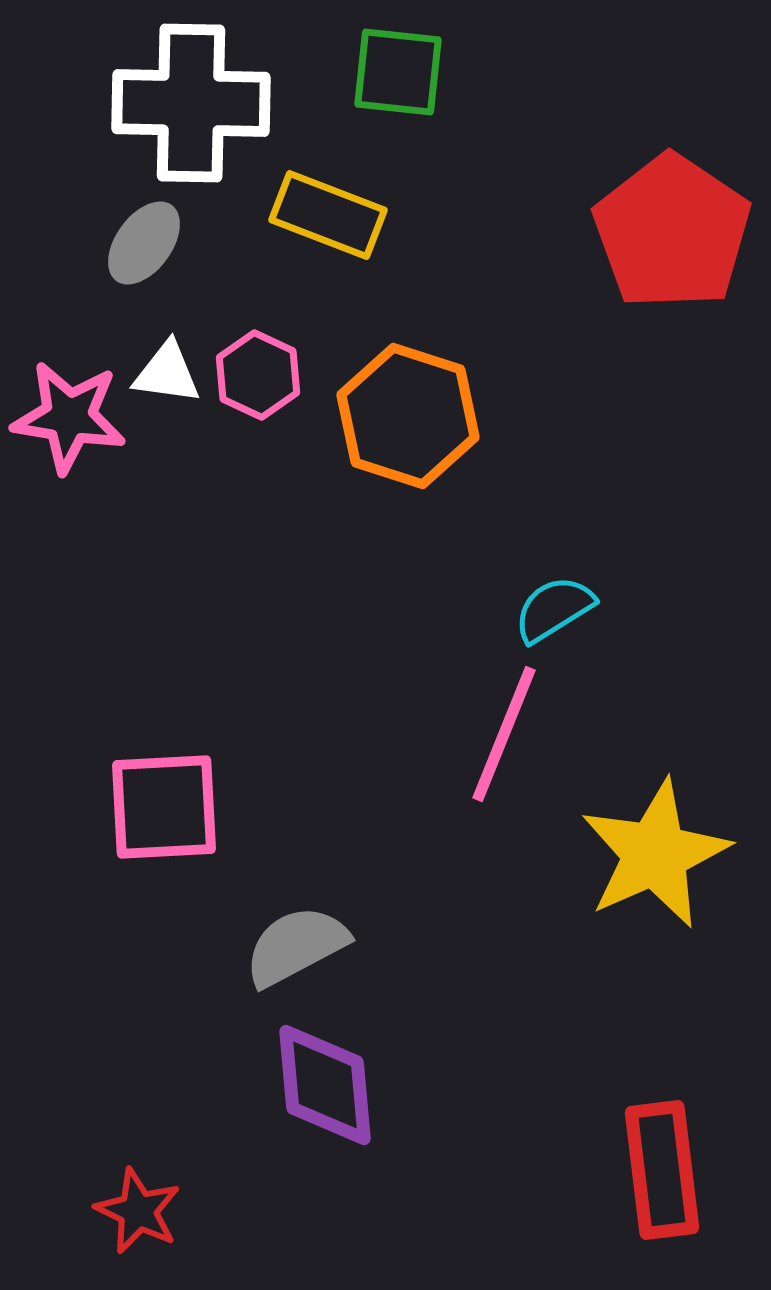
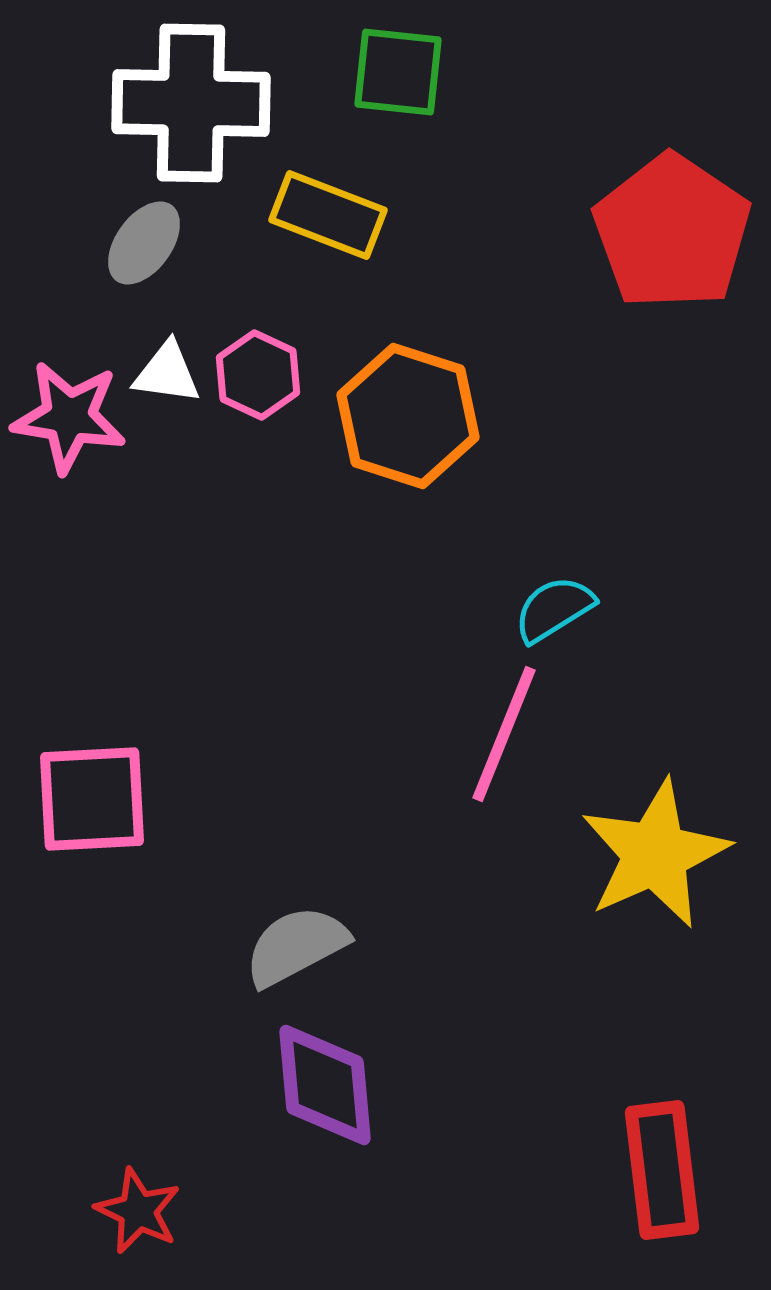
pink square: moved 72 px left, 8 px up
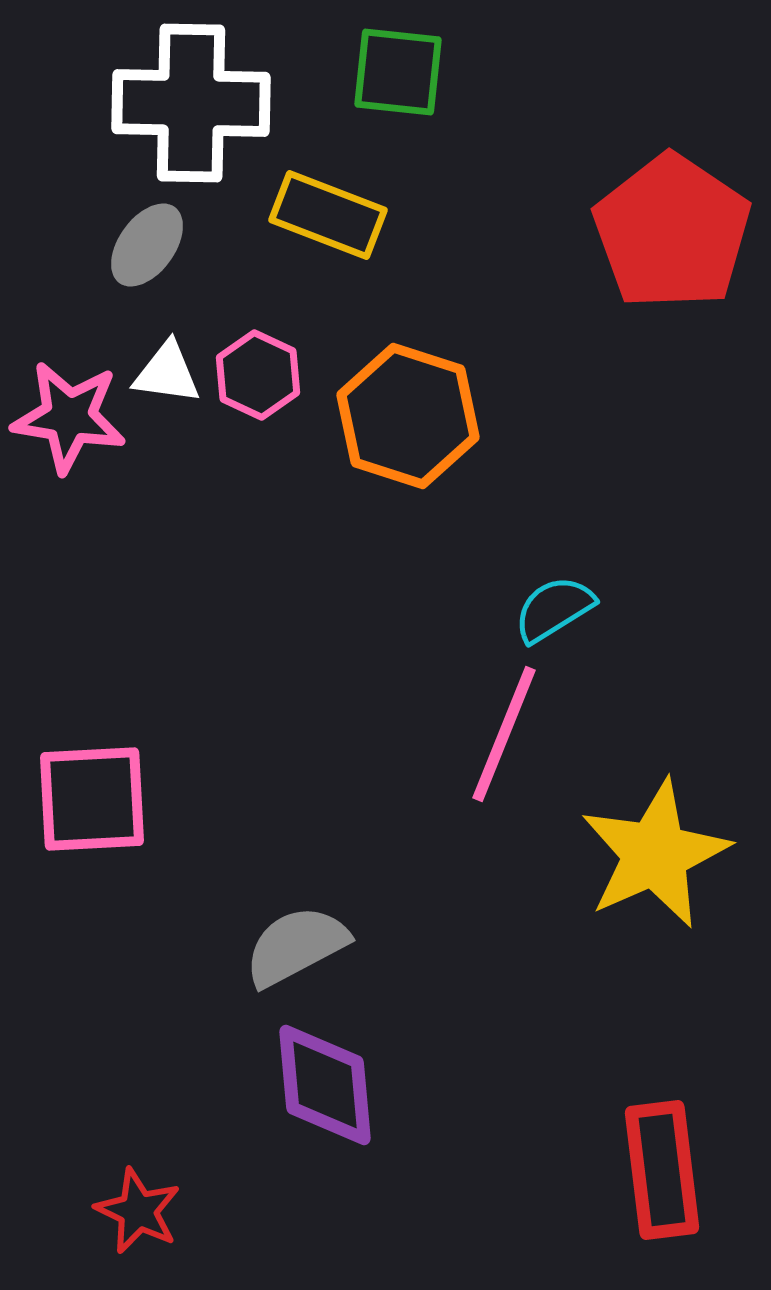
gray ellipse: moved 3 px right, 2 px down
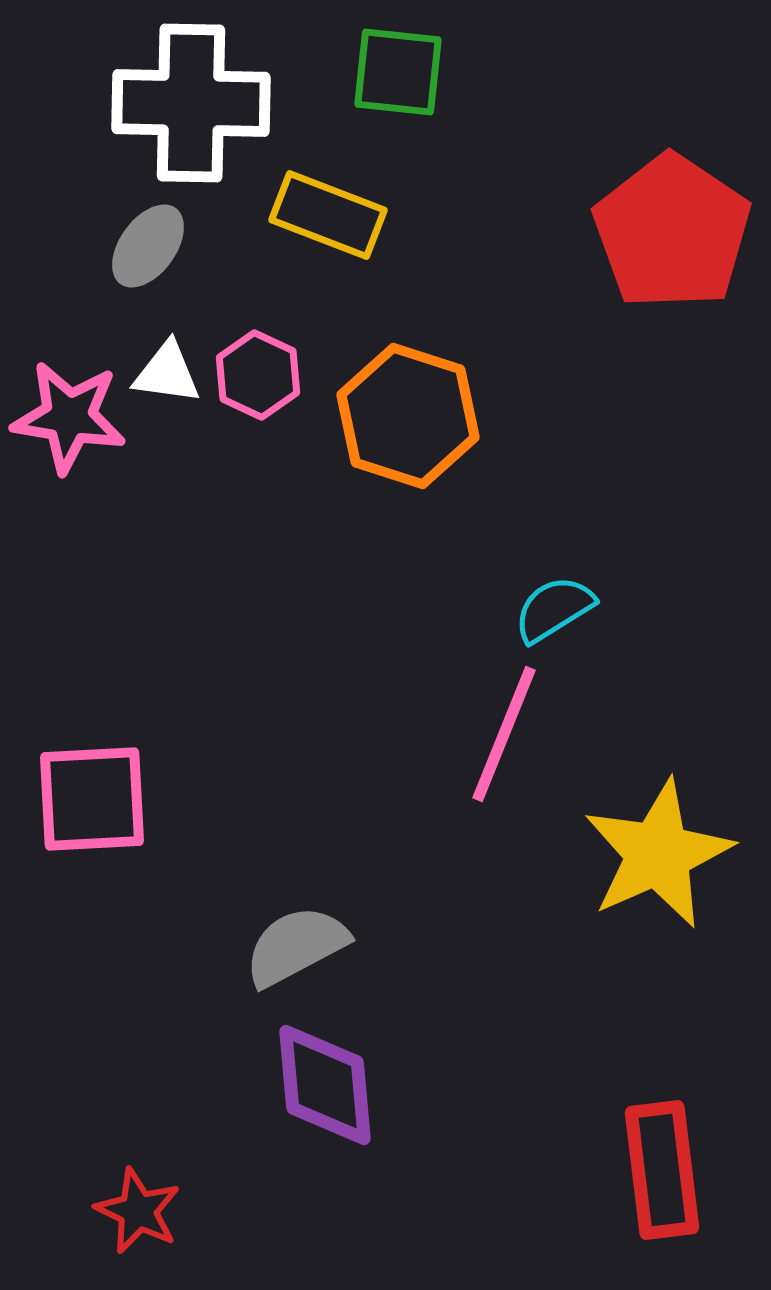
gray ellipse: moved 1 px right, 1 px down
yellow star: moved 3 px right
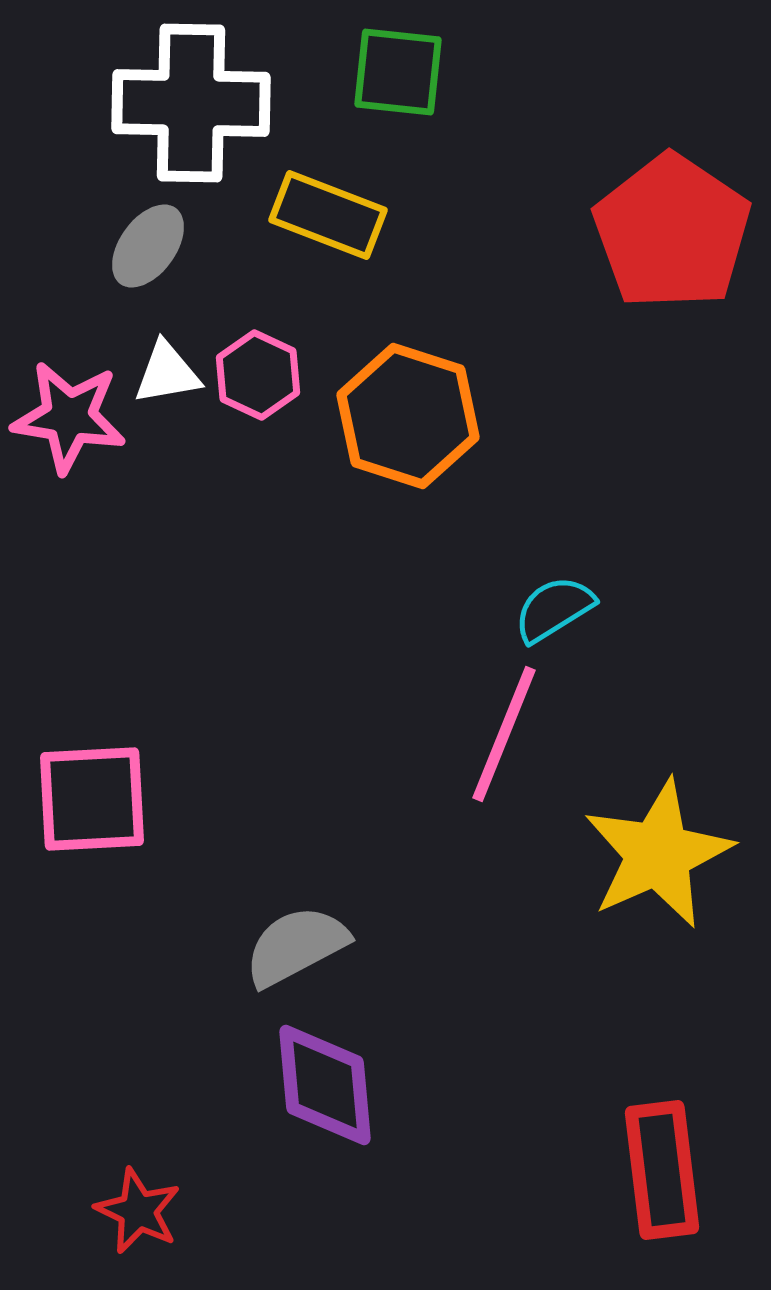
white triangle: rotated 18 degrees counterclockwise
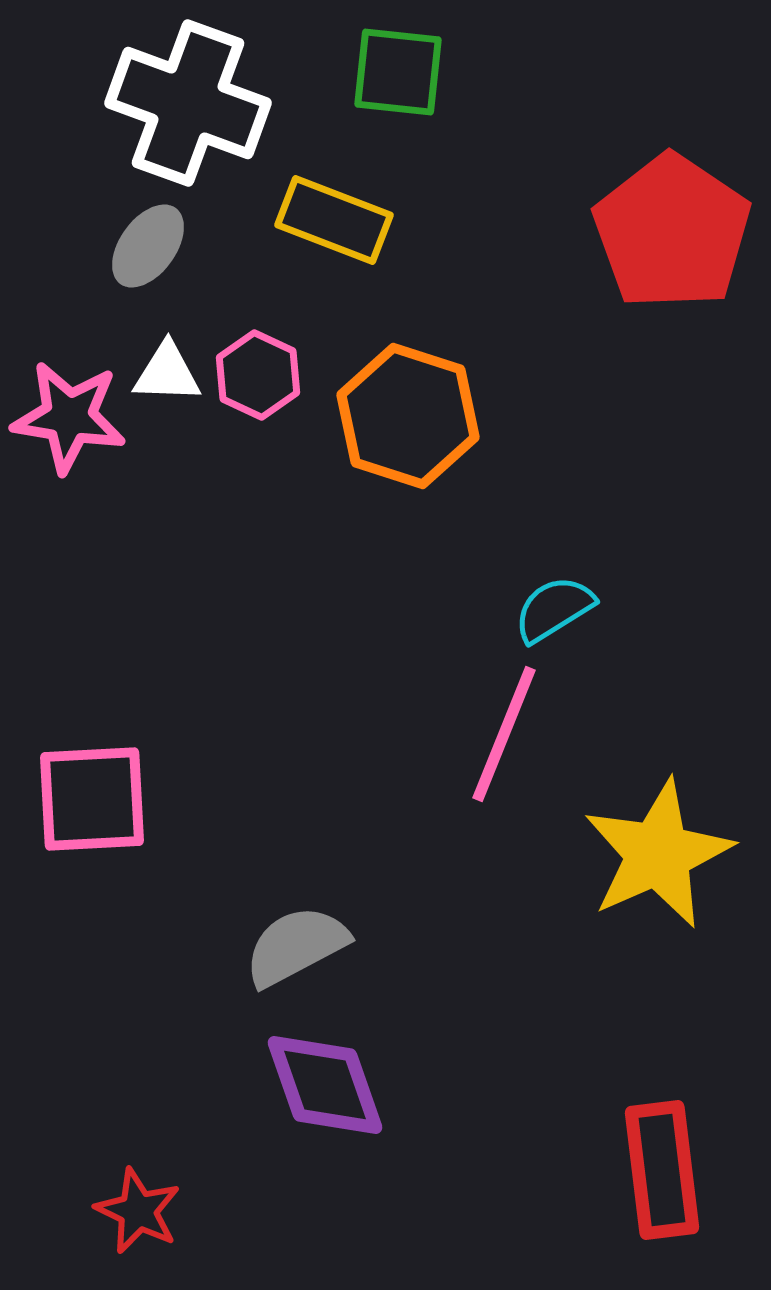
white cross: moved 3 px left; rotated 19 degrees clockwise
yellow rectangle: moved 6 px right, 5 px down
white triangle: rotated 12 degrees clockwise
purple diamond: rotated 14 degrees counterclockwise
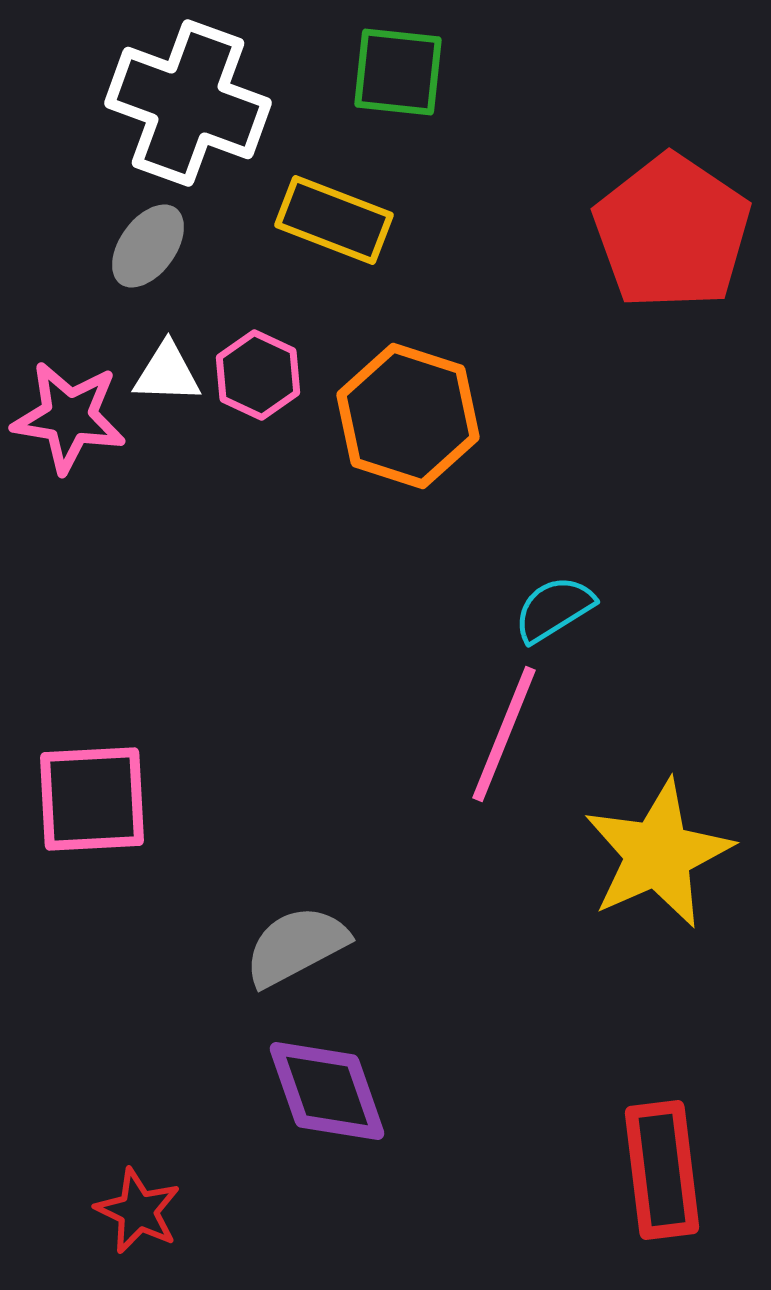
purple diamond: moved 2 px right, 6 px down
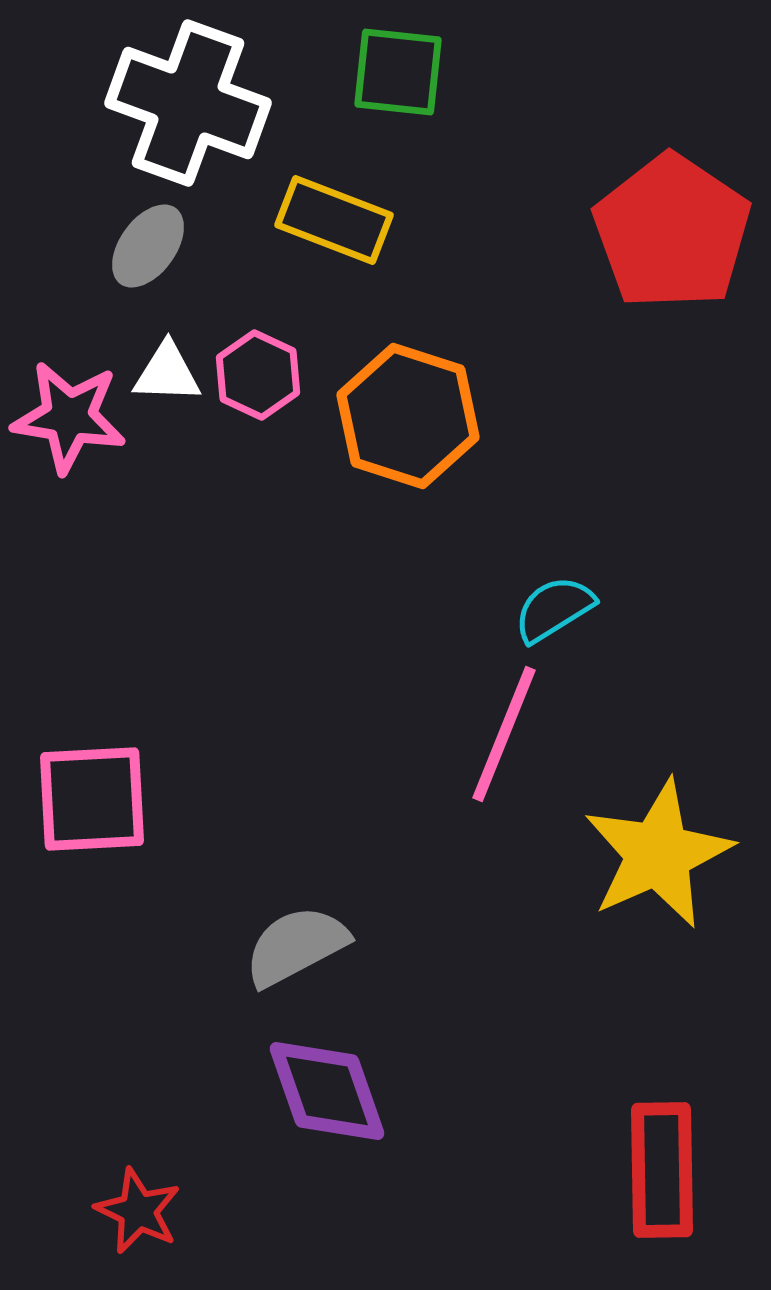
red rectangle: rotated 6 degrees clockwise
